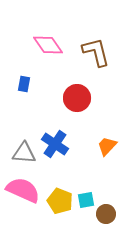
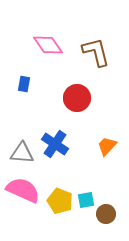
gray triangle: moved 2 px left
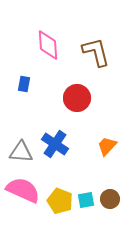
pink diamond: rotated 32 degrees clockwise
gray triangle: moved 1 px left, 1 px up
brown circle: moved 4 px right, 15 px up
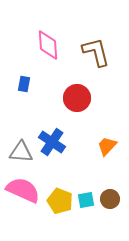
blue cross: moved 3 px left, 2 px up
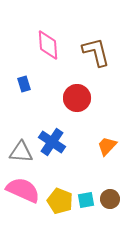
blue rectangle: rotated 28 degrees counterclockwise
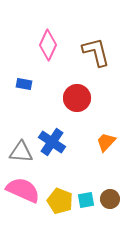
pink diamond: rotated 28 degrees clockwise
blue rectangle: rotated 63 degrees counterclockwise
orange trapezoid: moved 1 px left, 4 px up
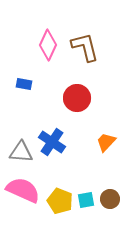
brown L-shape: moved 11 px left, 5 px up
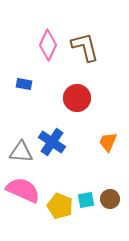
orange trapezoid: moved 2 px right; rotated 20 degrees counterclockwise
yellow pentagon: moved 5 px down
